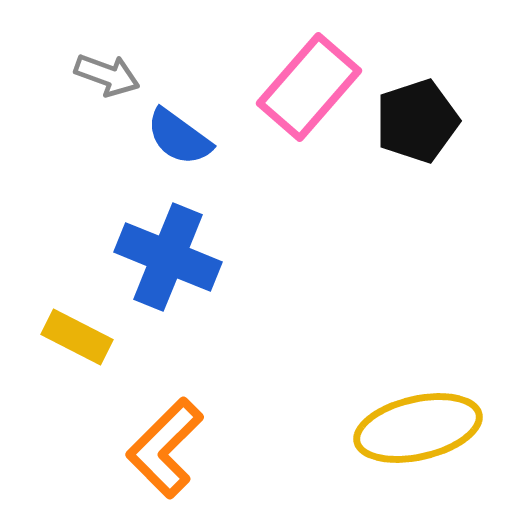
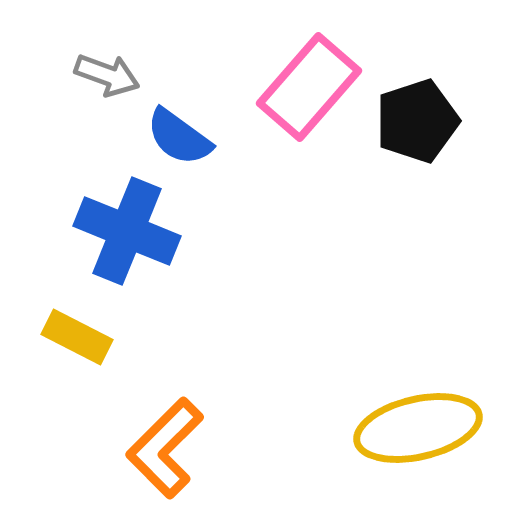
blue cross: moved 41 px left, 26 px up
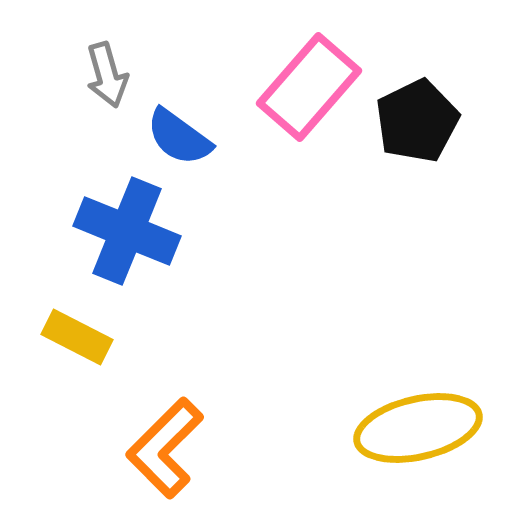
gray arrow: rotated 54 degrees clockwise
black pentagon: rotated 8 degrees counterclockwise
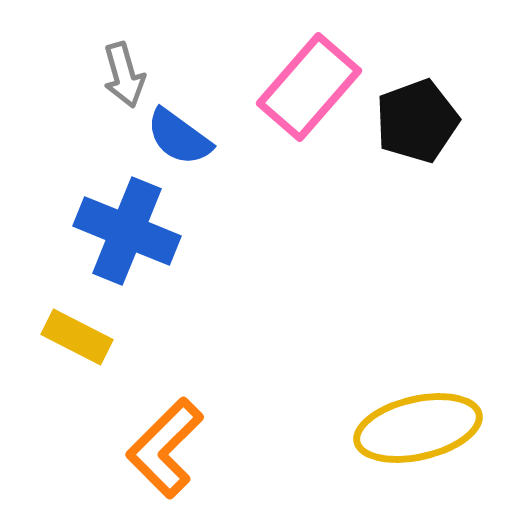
gray arrow: moved 17 px right
black pentagon: rotated 6 degrees clockwise
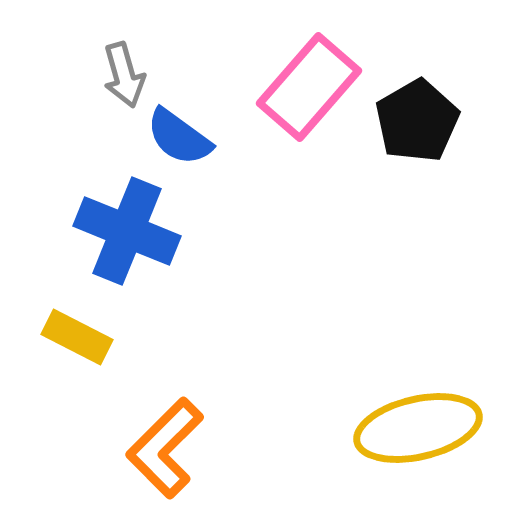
black pentagon: rotated 10 degrees counterclockwise
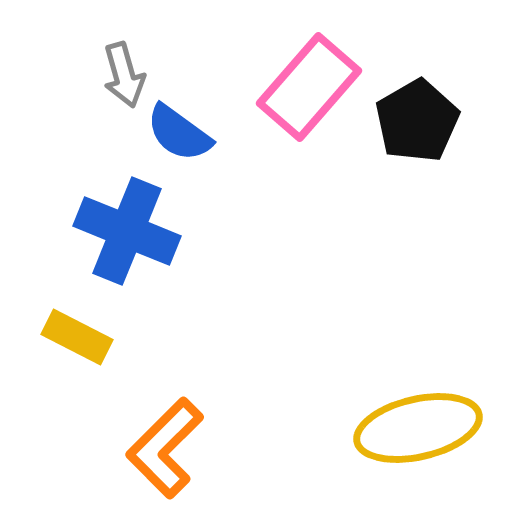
blue semicircle: moved 4 px up
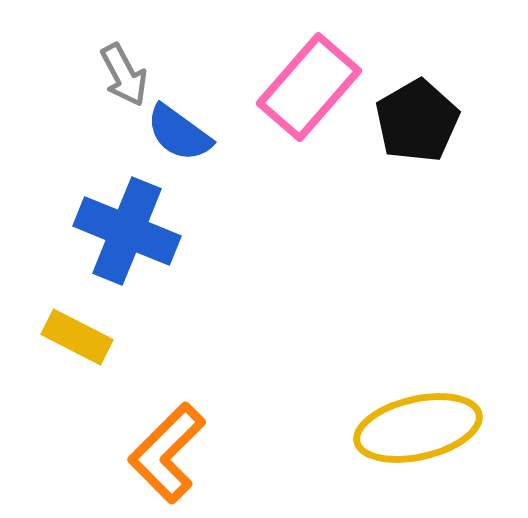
gray arrow: rotated 12 degrees counterclockwise
orange L-shape: moved 2 px right, 5 px down
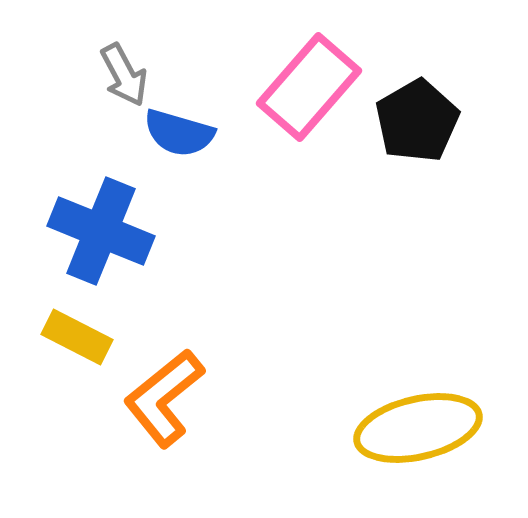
blue semicircle: rotated 20 degrees counterclockwise
blue cross: moved 26 px left
orange L-shape: moved 3 px left, 55 px up; rotated 6 degrees clockwise
